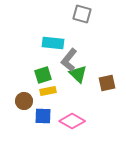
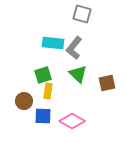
gray L-shape: moved 5 px right, 12 px up
yellow rectangle: rotated 70 degrees counterclockwise
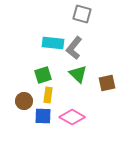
yellow rectangle: moved 4 px down
pink diamond: moved 4 px up
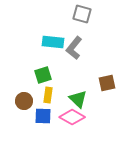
cyan rectangle: moved 1 px up
green triangle: moved 25 px down
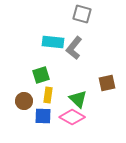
green square: moved 2 px left
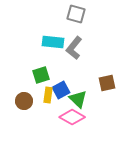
gray square: moved 6 px left
blue square: moved 18 px right, 26 px up; rotated 30 degrees counterclockwise
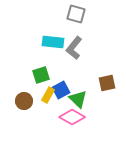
yellow rectangle: rotated 21 degrees clockwise
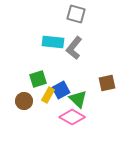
green square: moved 3 px left, 4 px down
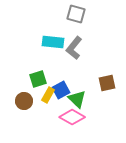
green triangle: moved 1 px left
